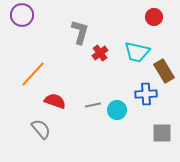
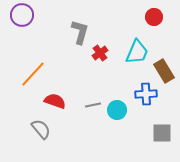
cyan trapezoid: rotated 80 degrees counterclockwise
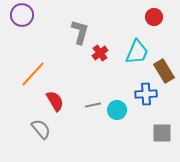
red semicircle: rotated 40 degrees clockwise
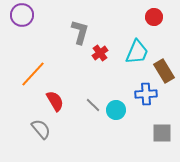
gray line: rotated 56 degrees clockwise
cyan circle: moved 1 px left
